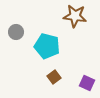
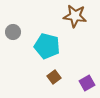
gray circle: moved 3 px left
purple square: rotated 35 degrees clockwise
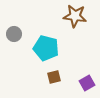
gray circle: moved 1 px right, 2 px down
cyan pentagon: moved 1 px left, 2 px down
brown square: rotated 24 degrees clockwise
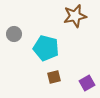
brown star: rotated 20 degrees counterclockwise
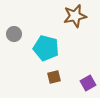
purple square: moved 1 px right
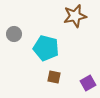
brown square: rotated 24 degrees clockwise
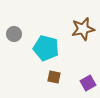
brown star: moved 8 px right, 13 px down
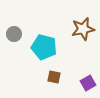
cyan pentagon: moved 2 px left, 1 px up
